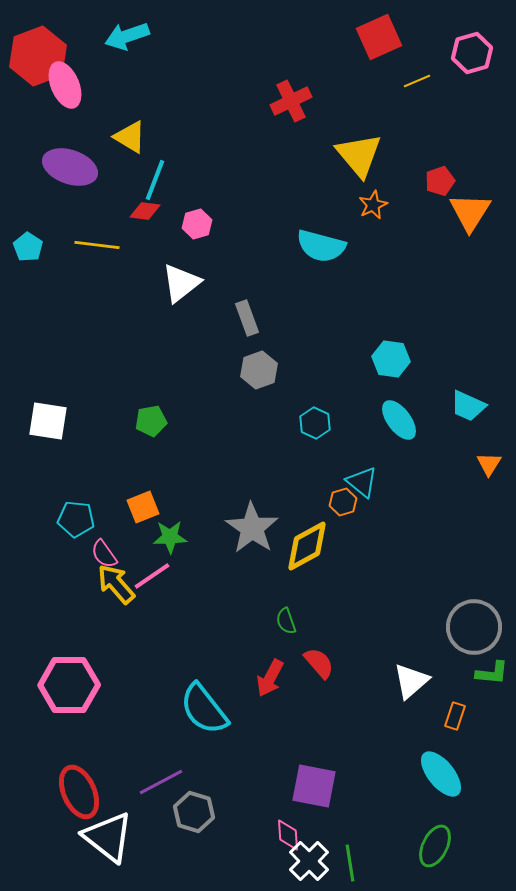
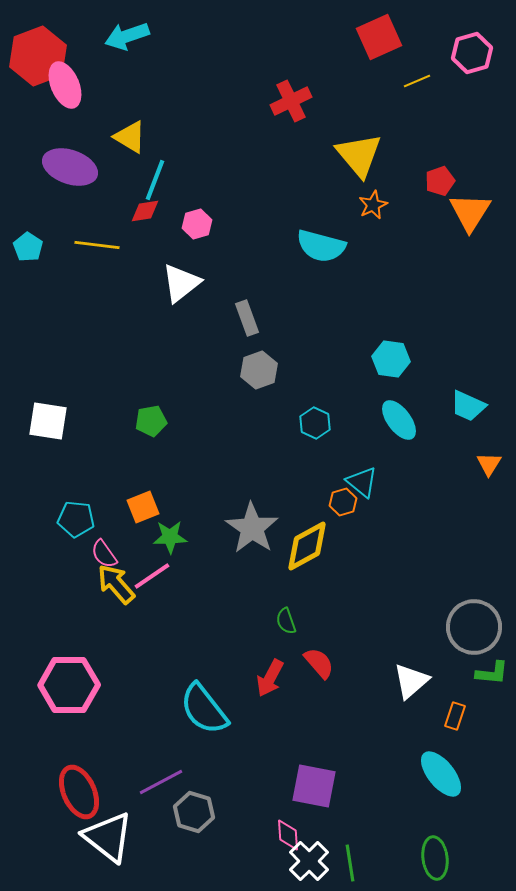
red diamond at (145, 211): rotated 16 degrees counterclockwise
green ellipse at (435, 846): moved 12 px down; rotated 33 degrees counterclockwise
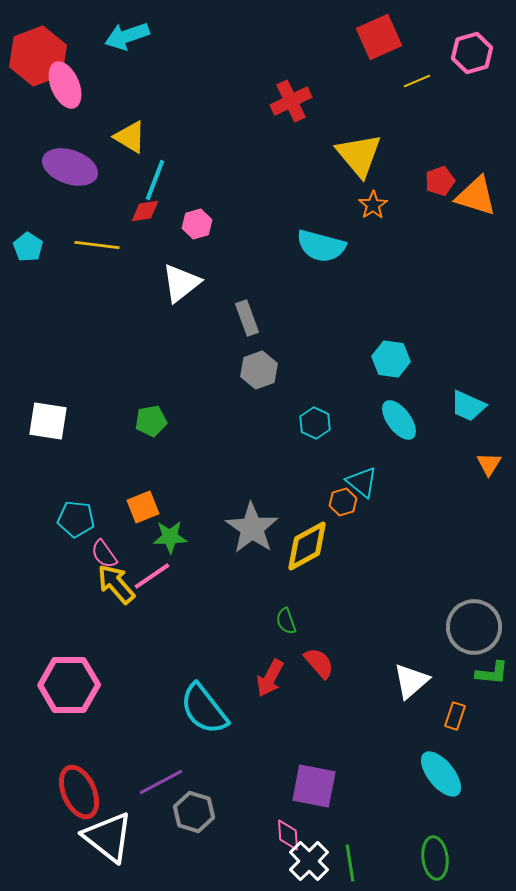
orange star at (373, 205): rotated 8 degrees counterclockwise
orange triangle at (470, 212): moved 6 px right, 16 px up; rotated 45 degrees counterclockwise
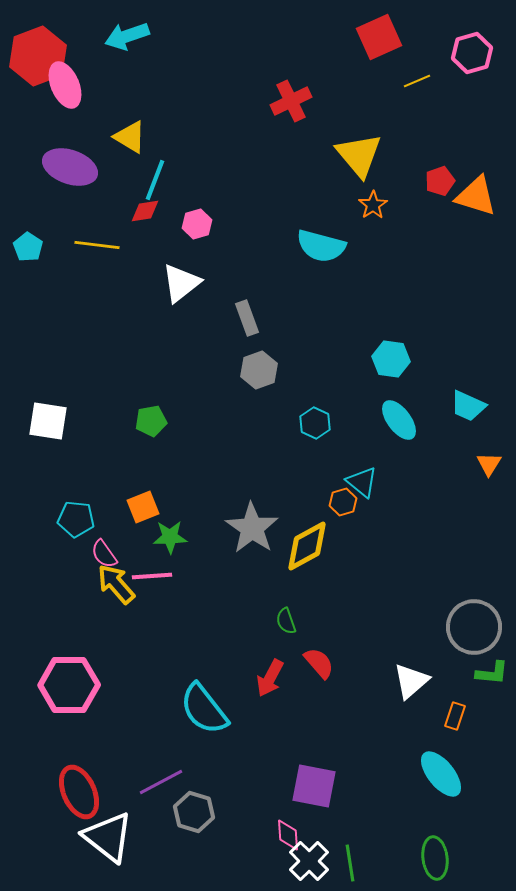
pink line at (152, 576): rotated 30 degrees clockwise
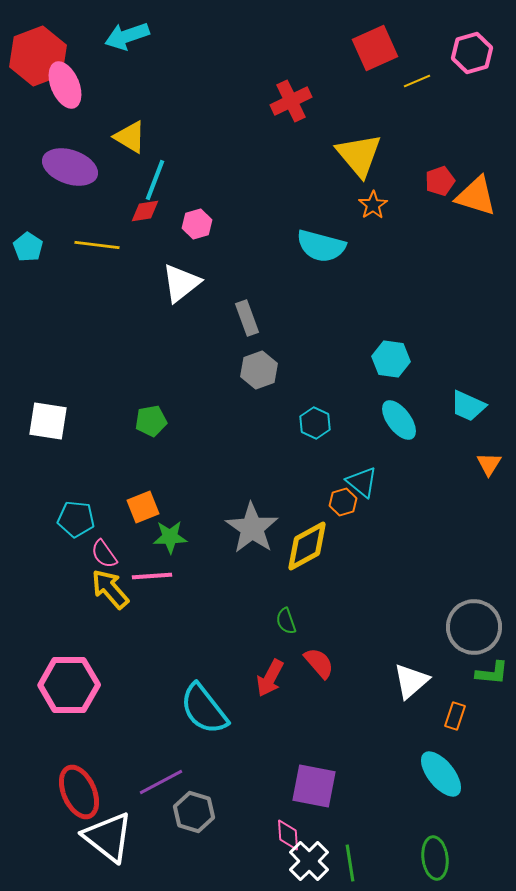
red square at (379, 37): moved 4 px left, 11 px down
yellow arrow at (116, 584): moved 6 px left, 5 px down
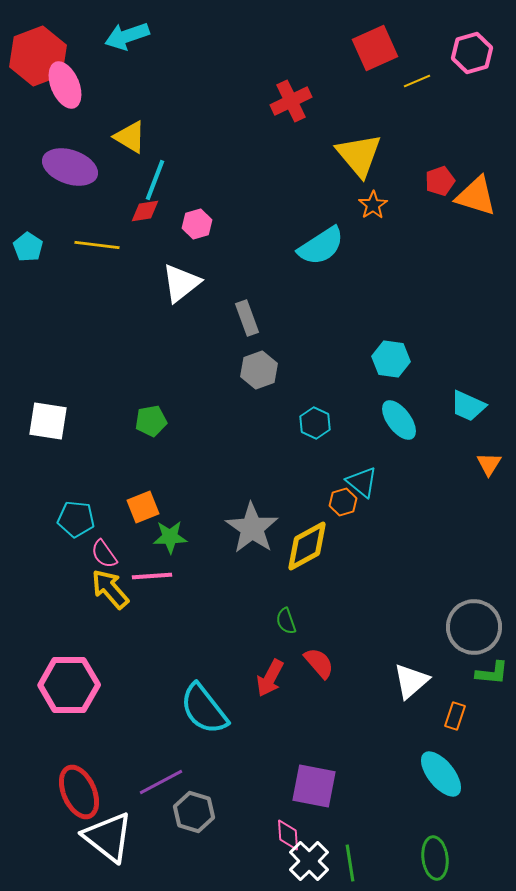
cyan semicircle at (321, 246): rotated 48 degrees counterclockwise
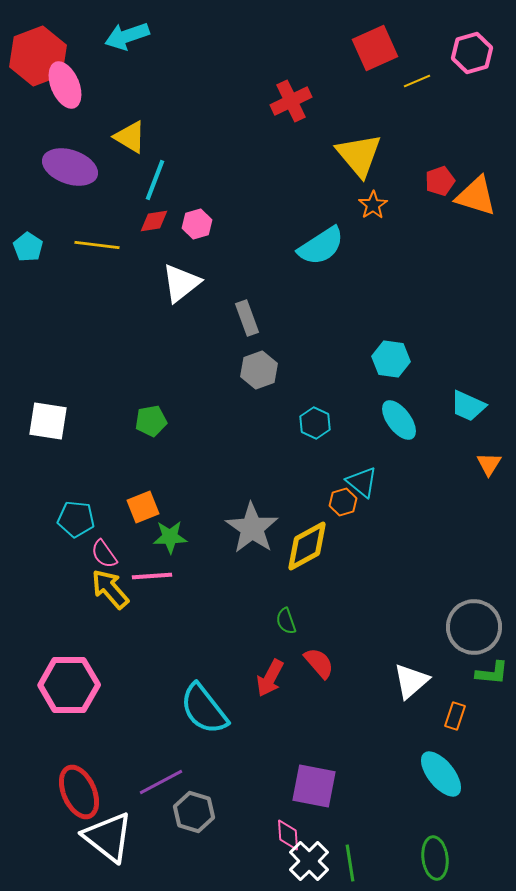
red diamond at (145, 211): moved 9 px right, 10 px down
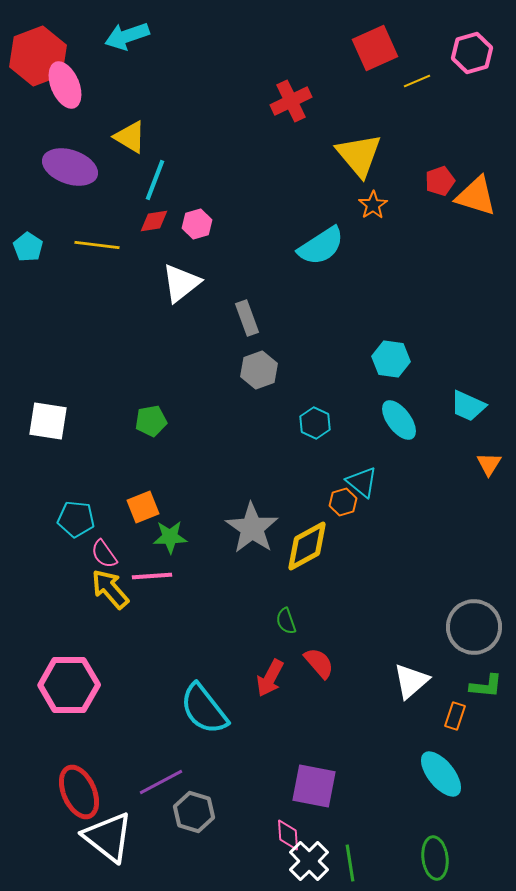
green L-shape at (492, 673): moved 6 px left, 13 px down
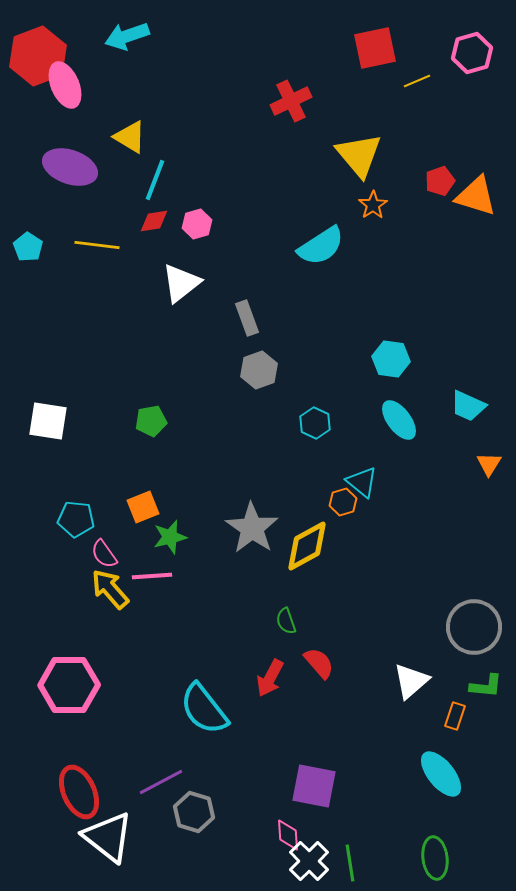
red square at (375, 48): rotated 12 degrees clockwise
green star at (170, 537): rotated 12 degrees counterclockwise
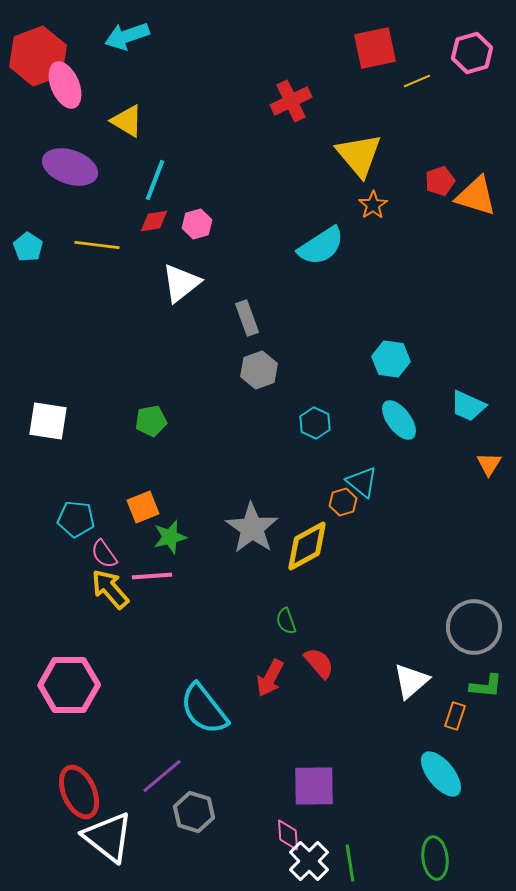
yellow triangle at (130, 137): moved 3 px left, 16 px up
purple line at (161, 782): moved 1 px right, 6 px up; rotated 12 degrees counterclockwise
purple square at (314, 786): rotated 12 degrees counterclockwise
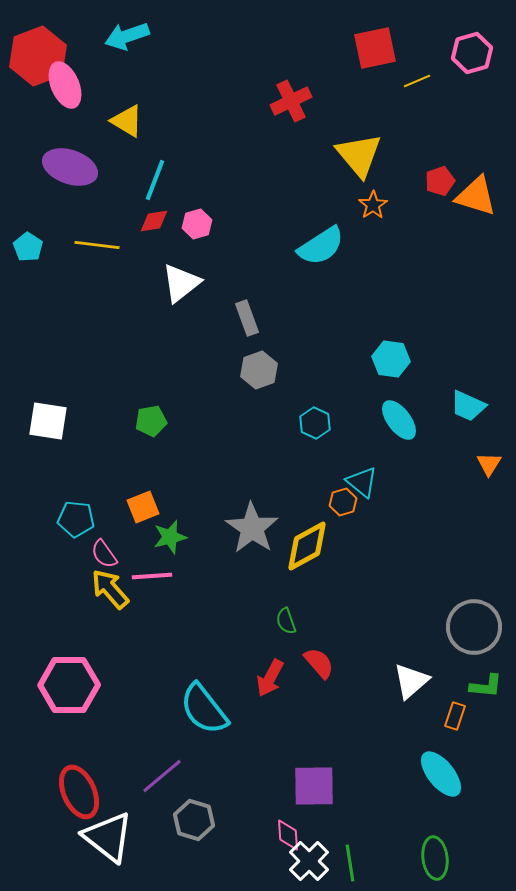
gray hexagon at (194, 812): moved 8 px down
